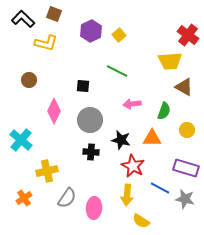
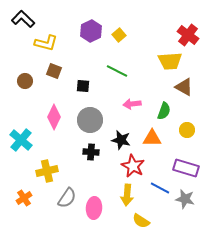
brown square: moved 57 px down
brown circle: moved 4 px left, 1 px down
pink diamond: moved 6 px down
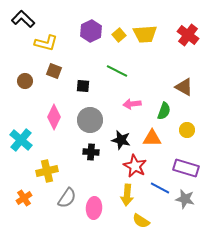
yellow trapezoid: moved 25 px left, 27 px up
red star: moved 2 px right
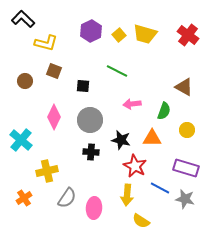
yellow trapezoid: rotated 20 degrees clockwise
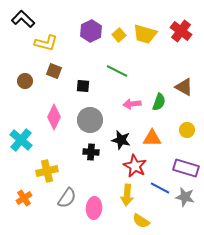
red cross: moved 7 px left, 4 px up
green semicircle: moved 5 px left, 9 px up
gray star: moved 2 px up
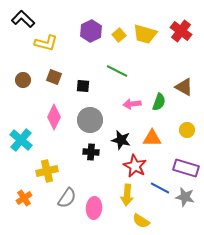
brown square: moved 6 px down
brown circle: moved 2 px left, 1 px up
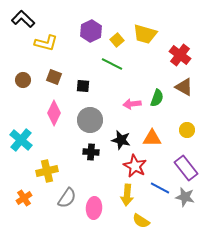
red cross: moved 1 px left, 24 px down
yellow square: moved 2 px left, 5 px down
green line: moved 5 px left, 7 px up
green semicircle: moved 2 px left, 4 px up
pink diamond: moved 4 px up
purple rectangle: rotated 35 degrees clockwise
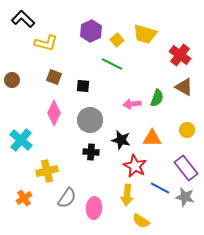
brown circle: moved 11 px left
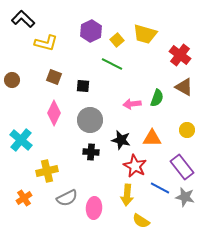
purple rectangle: moved 4 px left, 1 px up
gray semicircle: rotated 30 degrees clockwise
